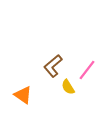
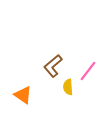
pink line: moved 1 px right, 1 px down
yellow semicircle: rotated 28 degrees clockwise
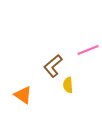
pink line: moved 21 px up; rotated 30 degrees clockwise
yellow semicircle: moved 2 px up
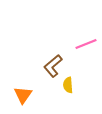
pink line: moved 2 px left, 6 px up
orange triangle: rotated 30 degrees clockwise
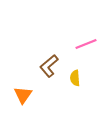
brown L-shape: moved 4 px left
yellow semicircle: moved 7 px right, 7 px up
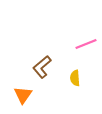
brown L-shape: moved 7 px left, 1 px down
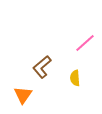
pink line: moved 1 px left, 1 px up; rotated 20 degrees counterclockwise
